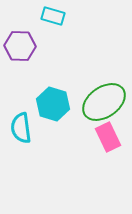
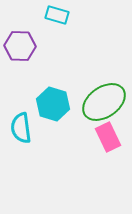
cyan rectangle: moved 4 px right, 1 px up
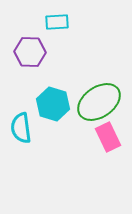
cyan rectangle: moved 7 px down; rotated 20 degrees counterclockwise
purple hexagon: moved 10 px right, 6 px down
green ellipse: moved 5 px left
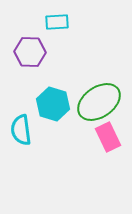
cyan semicircle: moved 2 px down
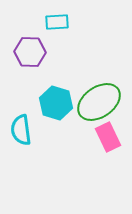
cyan hexagon: moved 3 px right, 1 px up
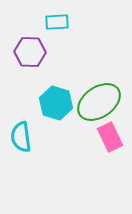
cyan semicircle: moved 7 px down
pink rectangle: moved 2 px right
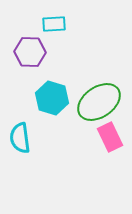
cyan rectangle: moved 3 px left, 2 px down
cyan hexagon: moved 4 px left, 5 px up
cyan semicircle: moved 1 px left, 1 px down
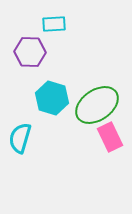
green ellipse: moved 2 px left, 3 px down
cyan semicircle: rotated 24 degrees clockwise
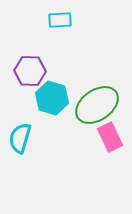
cyan rectangle: moved 6 px right, 4 px up
purple hexagon: moved 19 px down
